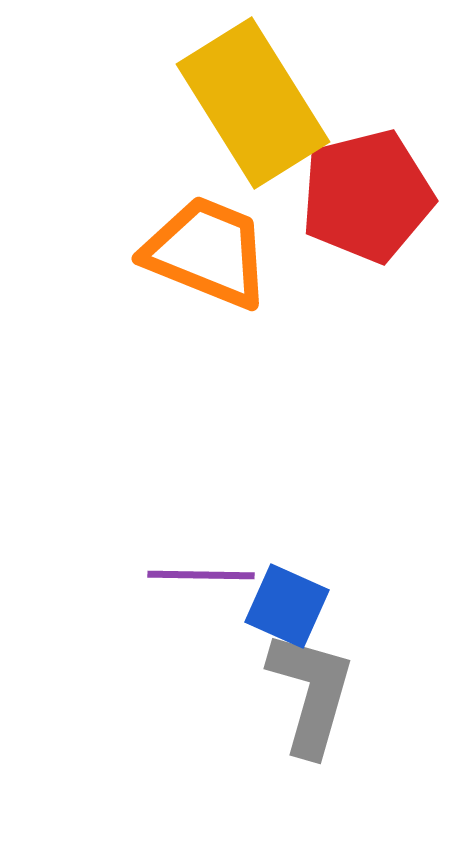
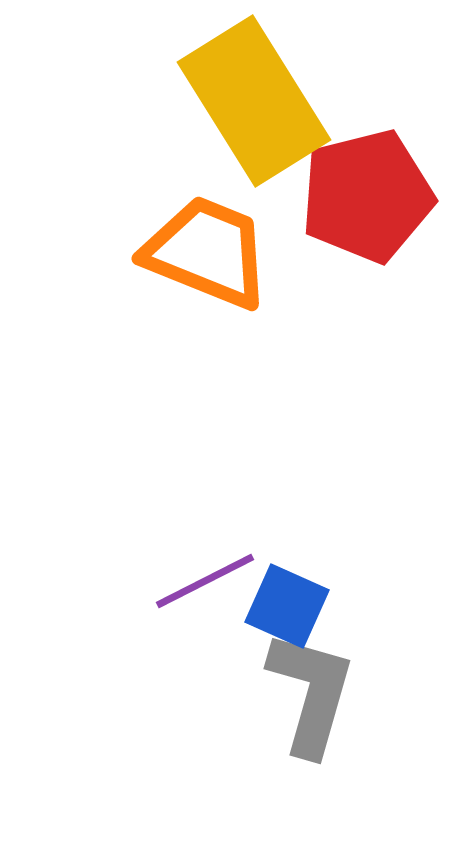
yellow rectangle: moved 1 px right, 2 px up
purple line: moved 4 px right, 6 px down; rotated 28 degrees counterclockwise
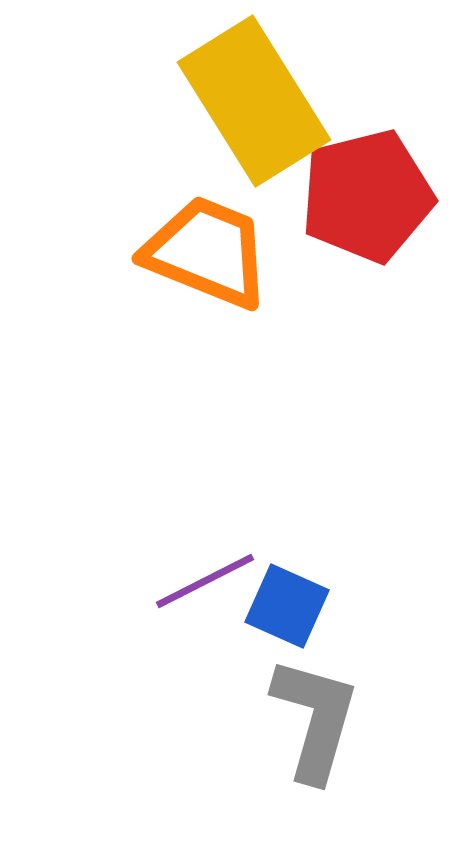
gray L-shape: moved 4 px right, 26 px down
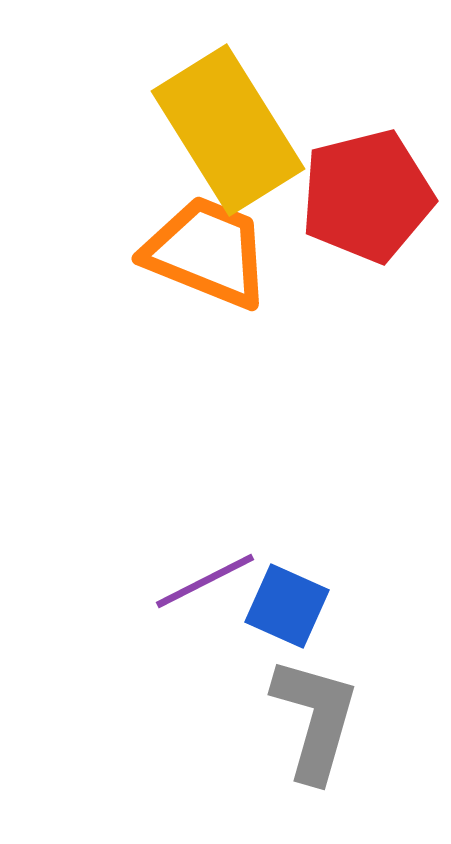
yellow rectangle: moved 26 px left, 29 px down
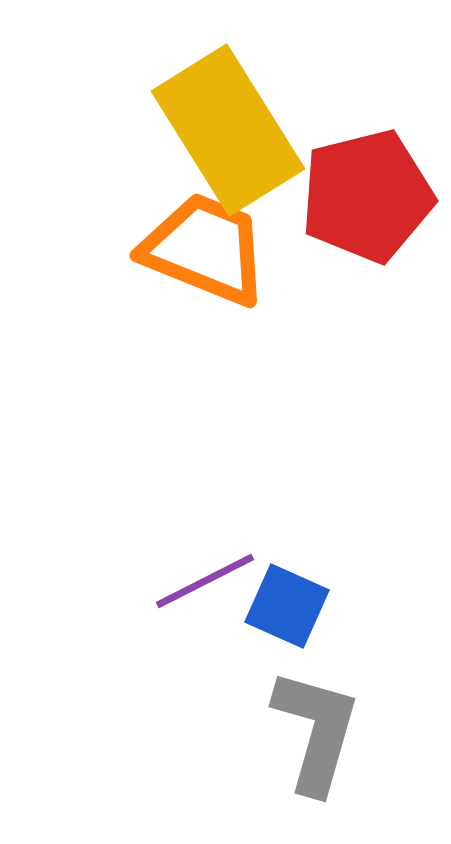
orange trapezoid: moved 2 px left, 3 px up
gray L-shape: moved 1 px right, 12 px down
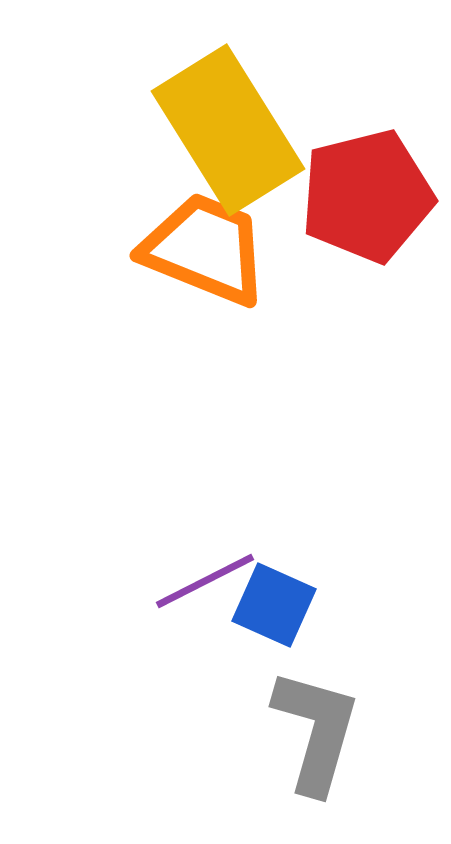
blue square: moved 13 px left, 1 px up
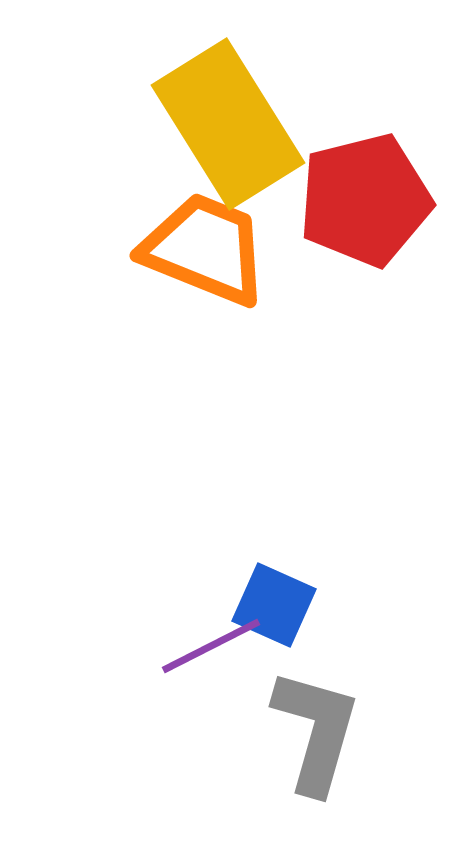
yellow rectangle: moved 6 px up
red pentagon: moved 2 px left, 4 px down
purple line: moved 6 px right, 65 px down
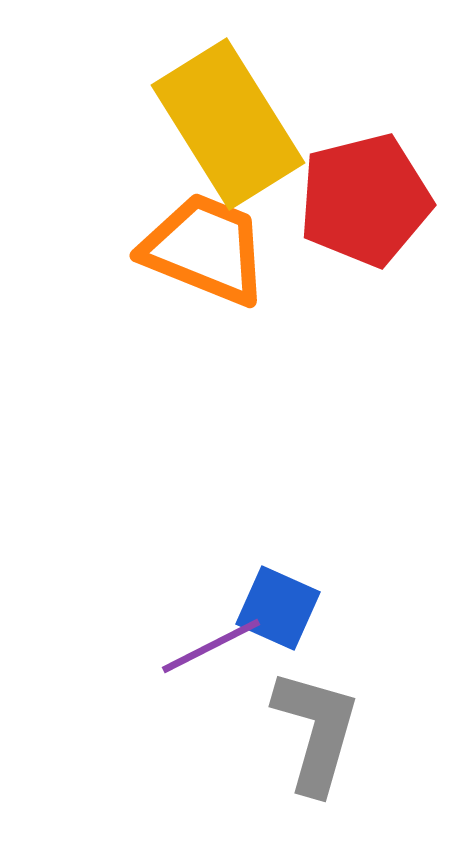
blue square: moved 4 px right, 3 px down
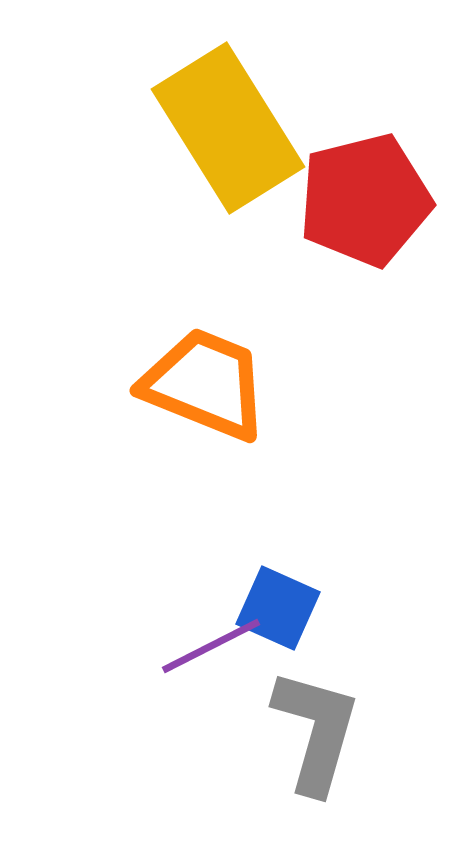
yellow rectangle: moved 4 px down
orange trapezoid: moved 135 px down
